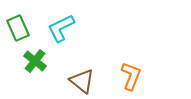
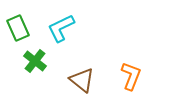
brown triangle: moved 1 px up
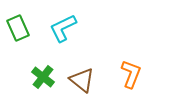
cyan L-shape: moved 2 px right
green cross: moved 8 px right, 16 px down
orange L-shape: moved 2 px up
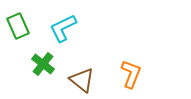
green rectangle: moved 2 px up
green cross: moved 13 px up
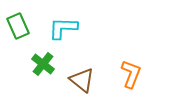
cyan L-shape: rotated 28 degrees clockwise
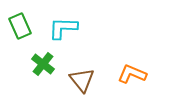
green rectangle: moved 2 px right
orange L-shape: moved 1 px right; rotated 88 degrees counterclockwise
brown triangle: rotated 12 degrees clockwise
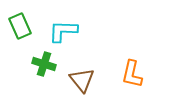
cyan L-shape: moved 3 px down
green cross: moved 1 px right; rotated 20 degrees counterclockwise
orange L-shape: rotated 100 degrees counterclockwise
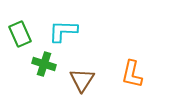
green rectangle: moved 8 px down
brown triangle: rotated 12 degrees clockwise
